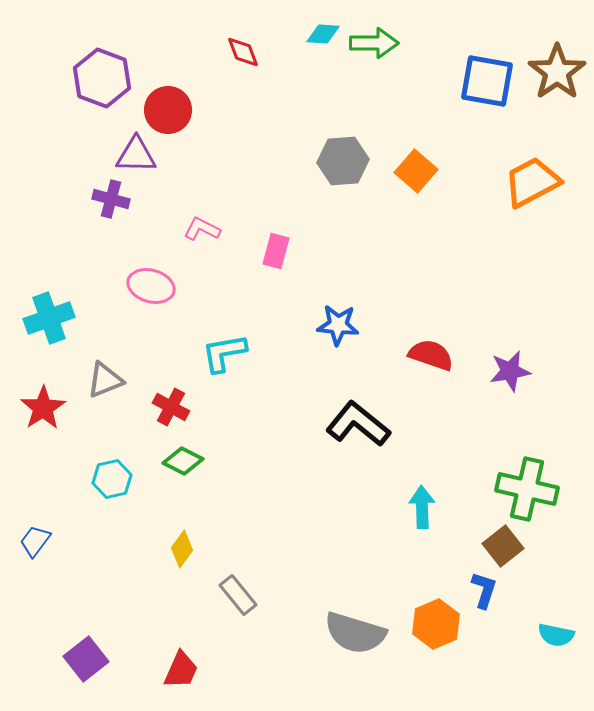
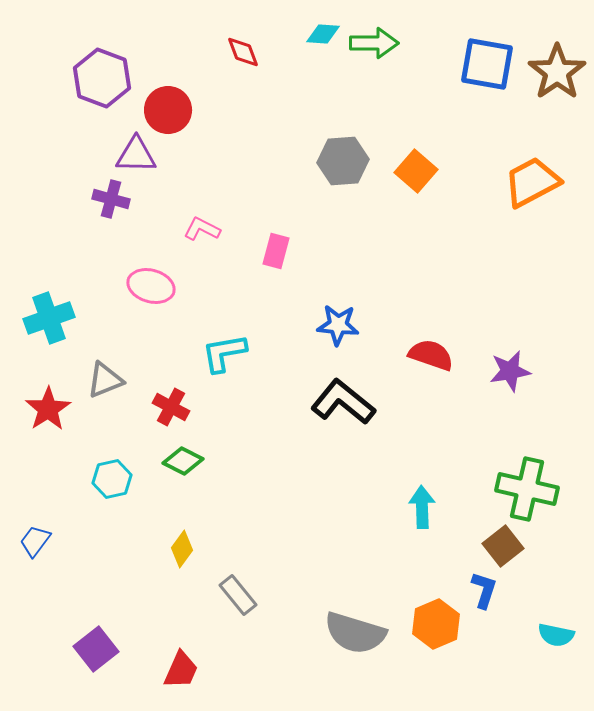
blue square: moved 17 px up
red star: moved 5 px right, 1 px down
black L-shape: moved 15 px left, 22 px up
purple square: moved 10 px right, 10 px up
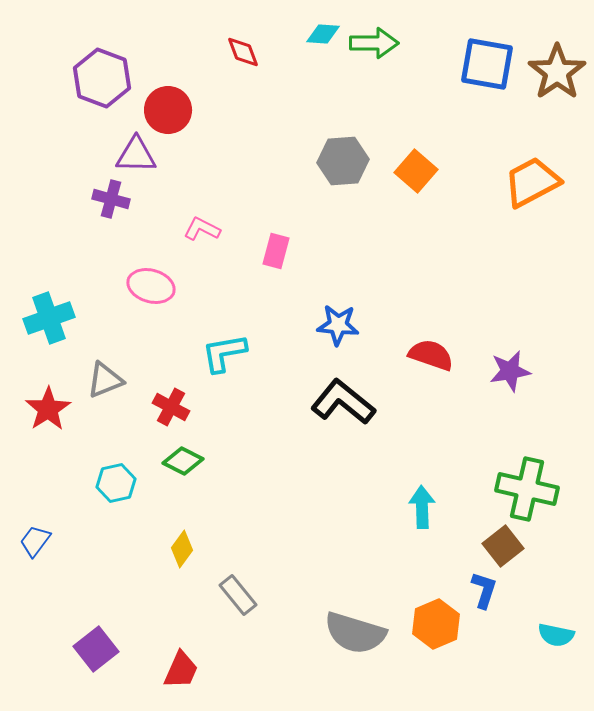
cyan hexagon: moved 4 px right, 4 px down
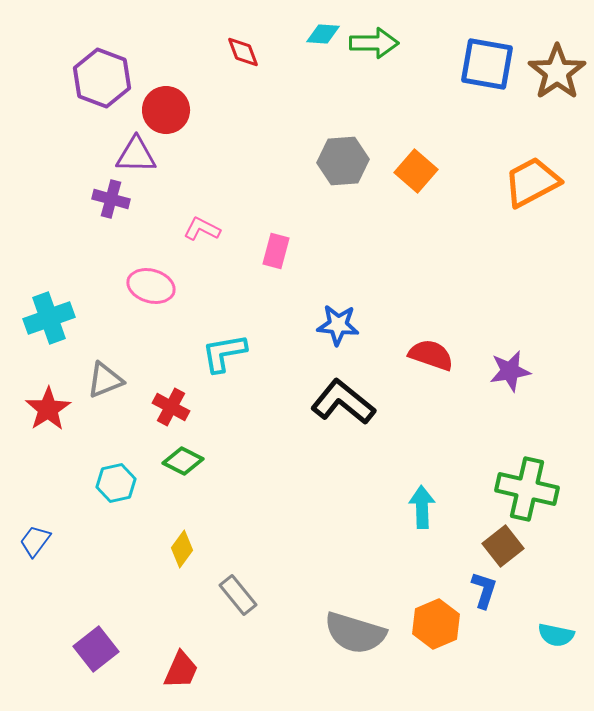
red circle: moved 2 px left
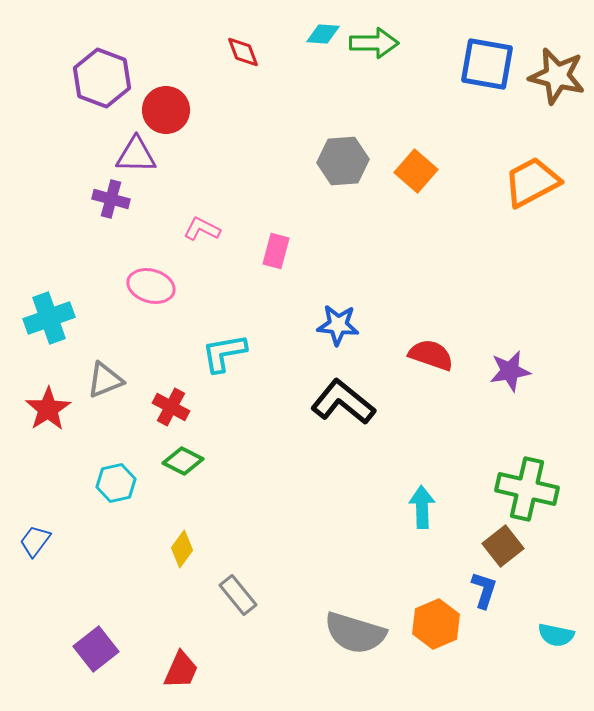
brown star: moved 4 px down; rotated 24 degrees counterclockwise
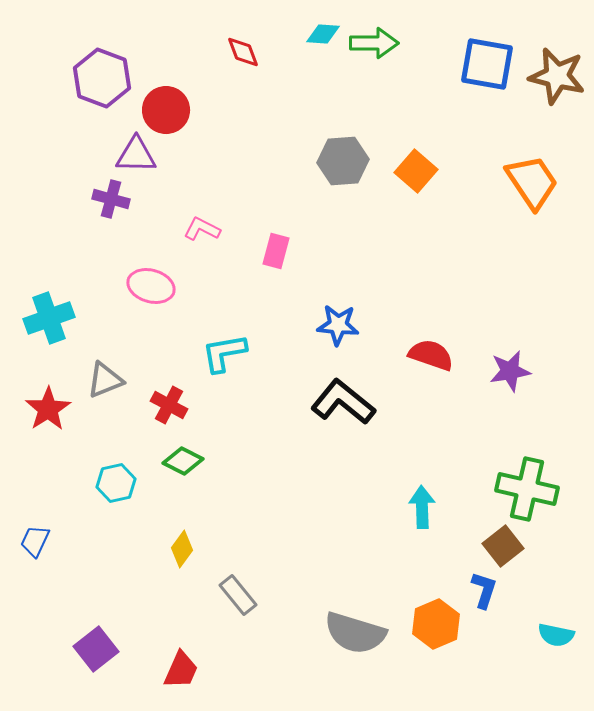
orange trapezoid: rotated 84 degrees clockwise
red cross: moved 2 px left, 2 px up
blue trapezoid: rotated 12 degrees counterclockwise
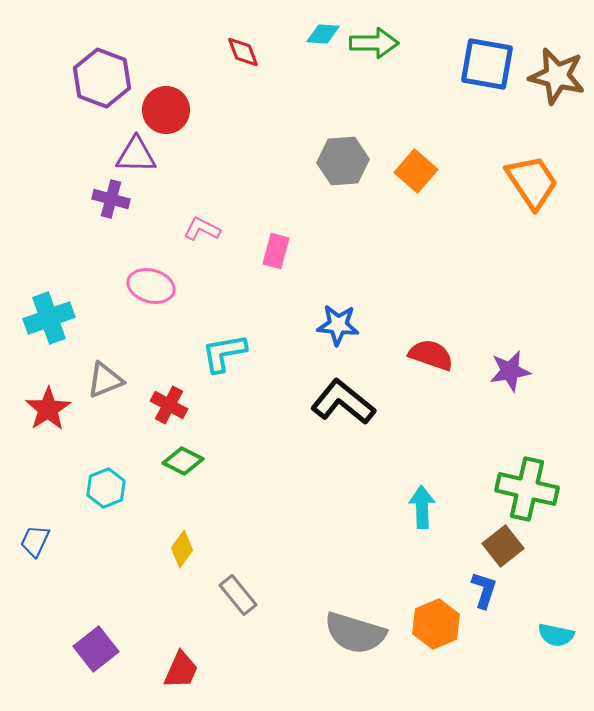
cyan hexagon: moved 10 px left, 5 px down; rotated 9 degrees counterclockwise
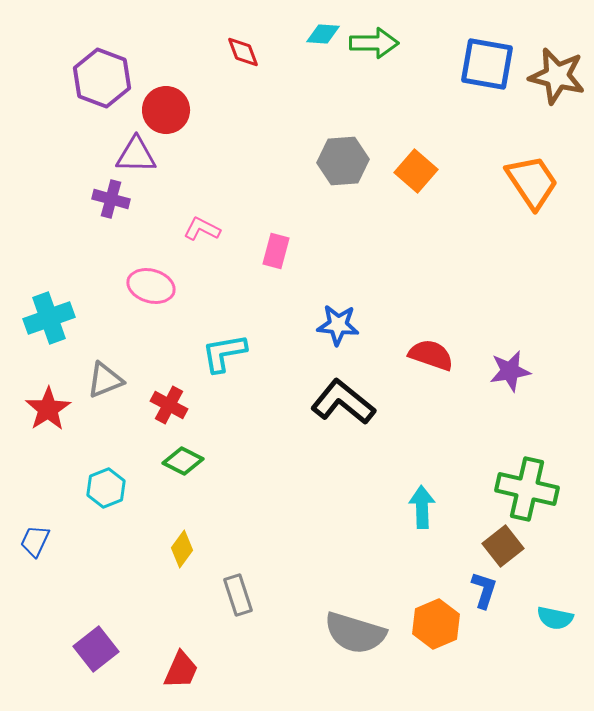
gray rectangle: rotated 21 degrees clockwise
cyan semicircle: moved 1 px left, 17 px up
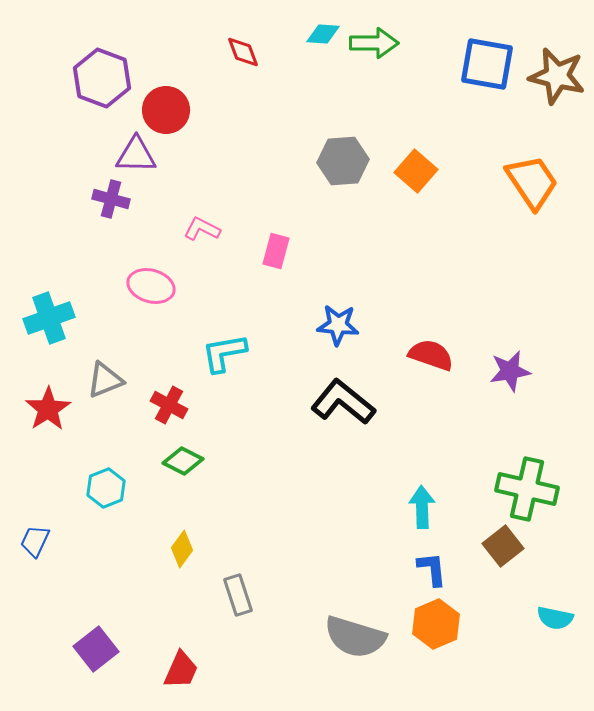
blue L-shape: moved 52 px left, 21 px up; rotated 24 degrees counterclockwise
gray semicircle: moved 4 px down
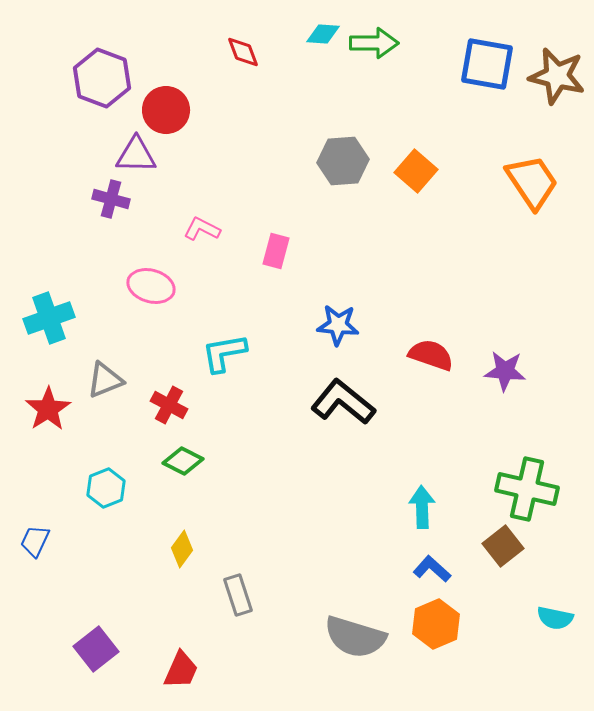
purple star: moved 5 px left; rotated 15 degrees clockwise
blue L-shape: rotated 42 degrees counterclockwise
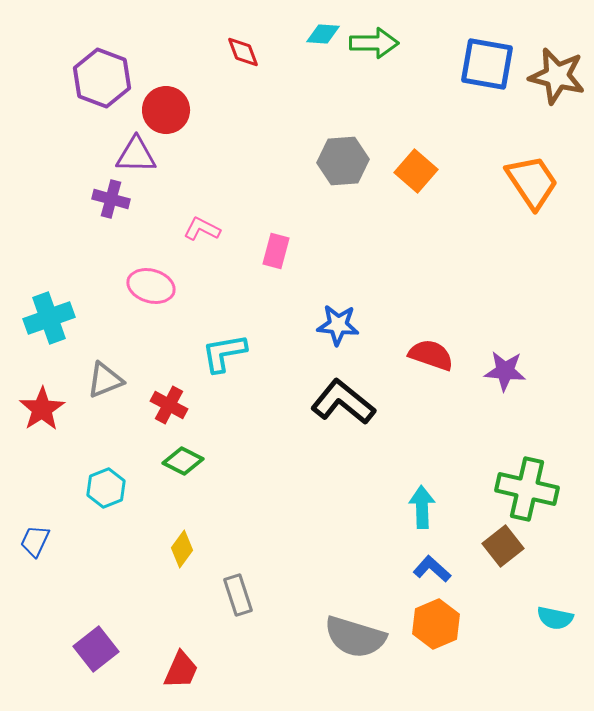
red star: moved 6 px left
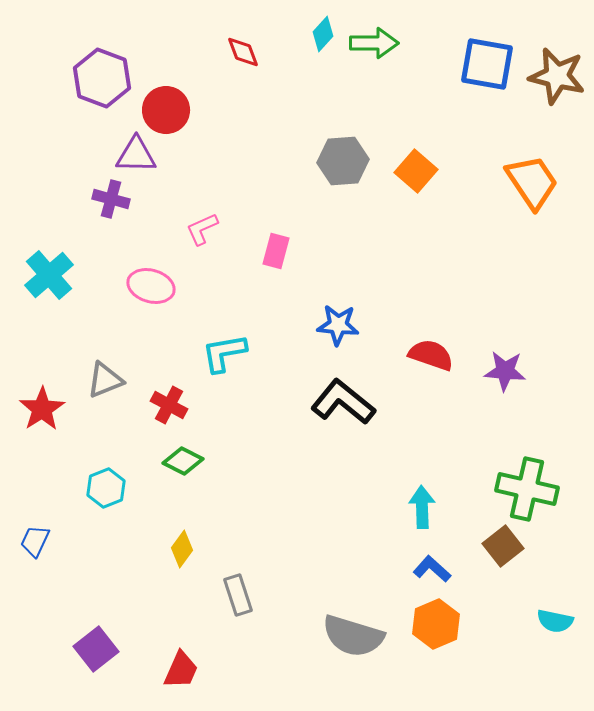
cyan diamond: rotated 52 degrees counterclockwise
pink L-shape: rotated 51 degrees counterclockwise
cyan cross: moved 43 px up; rotated 21 degrees counterclockwise
cyan semicircle: moved 3 px down
gray semicircle: moved 2 px left, 1 px up
